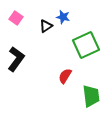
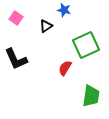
blue star: moved 1 px right, 7 px up
black L-shape: rotated 120 degrees clockwise
red semicircle: moved 8 px up
green trapezoid: rotated 15 degrees clockwise
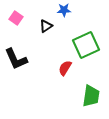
blue star: rotated 16 degrees counterclockwise
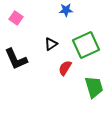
blue star: moved 2 px right
black triangle: moved 5 px right, 18 px down
green trapezoid: moved 3 px right, 9 px up; rotated 25 degrees counterclockwise
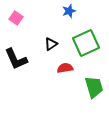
blue star: moved 3 px right, 1 px down; rotated 16 degrees counterclockwise
green square: moved 2 px up
red semicircle: rotated 49 degrees clockwise
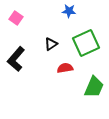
blue star: rotated 24 degrees clockwise
black L-shape: rotated 65 degrees clockwise
green trapezoid: rotated 40 degrees clockwise
